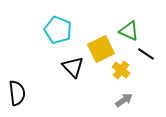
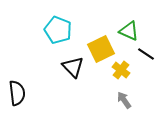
gray arrow: rotated 90 degrees counterclockwise
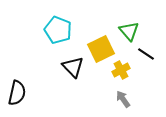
green triangle: rotated 25 degrees clockwise
yellow cross: rotated 24 degrees clockwise
black semicircle: rotated 20 degrees clockwise
gray arrow: moved 1 px left, 1 px up
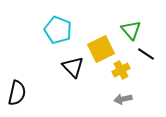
green triangle: moved 2 px right, 1 px up
gray arrow: rotated 66 degrees counterclockwise
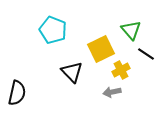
cyan pentagon: moved 5 px left
black triangle: moved 1 px left, 5 px down
gray arrow: moved 11 px left, 7 px up
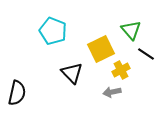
cyan pentagon: moved 1 px down
black triangle: moved 1 px down
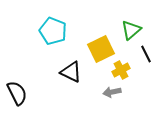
green triangle: rotated 30 degrees clockwise
black line: rotated 30 degrees clockwise
black triangle: moved 1 px left, 1 px up; rotated 20 degrees counterclockwise
black semicircle: rotated 40 degrees counterclockwise
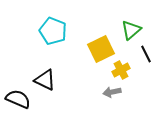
black triangle: moved 26 px left, 8 px down
black semicircle: moved 1 px right, 6 px down; rotated 40 degrees counterclockwise
